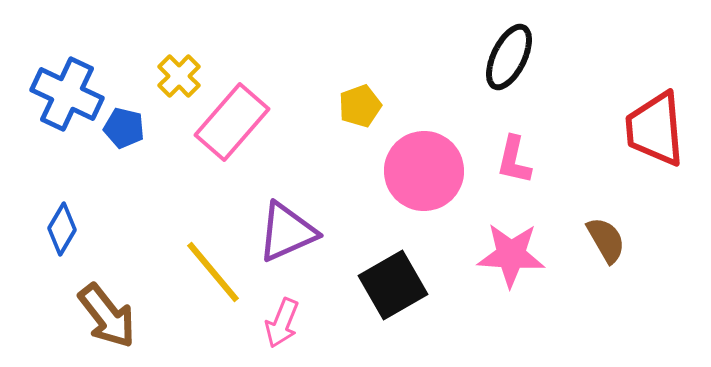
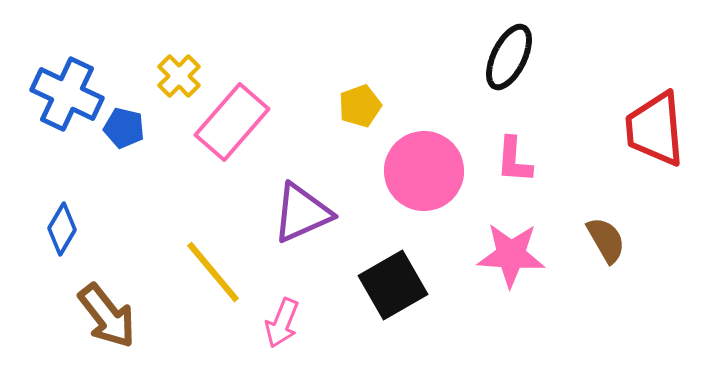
pink L-shape: rotated 9 degrees counterclockwise
purple triangle: moved 15 px right, 19 px up
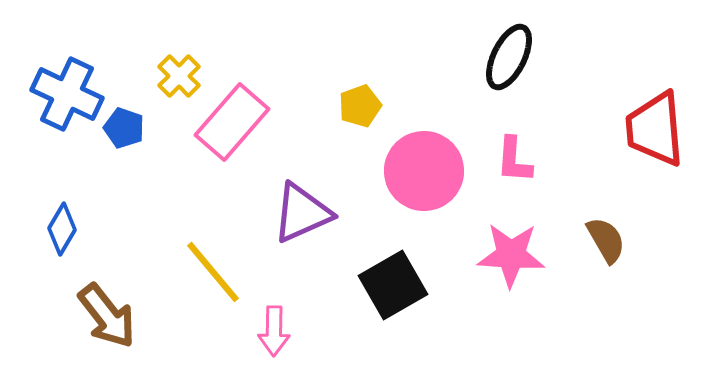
blue pentagon: rotated 6 degrees clockwise
pink arrow: moved 8 px left, 8 px down; rotated 21 degrees counterclockwise
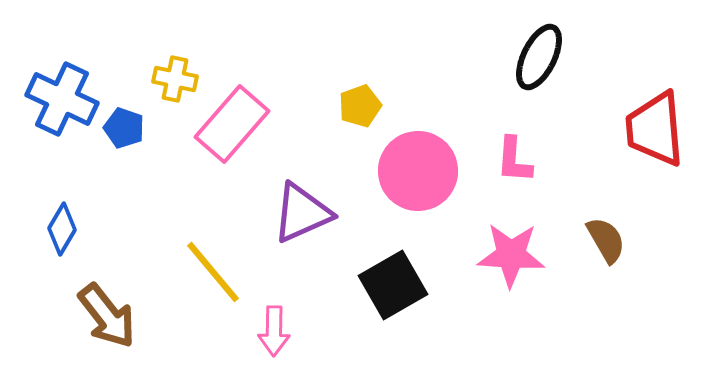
black ellipse: moved 30 px right
yellow cross: moved 4 px left, 3 px down; rotated 33 degrees counterclockwise
blue cross: moved 5 px left, 5 px down
pink rectangle: moved 2 px down
pink circle: moved 6 px left
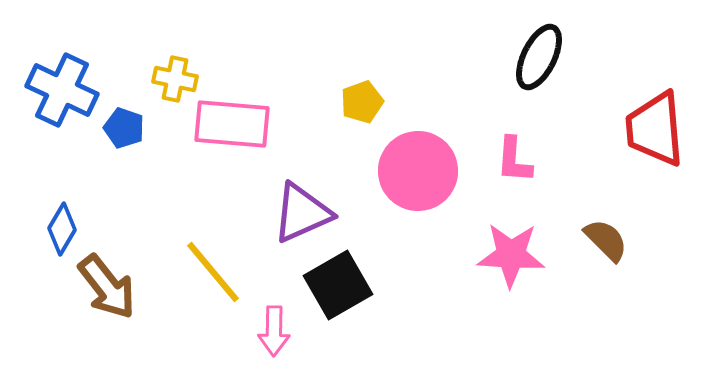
blue cross: moved 9 px up
yellow pentagon: moved 2 px right, 4 px up
pink rectangle: rotated 54 degrees clockwise
brown semicircle: rotated 15 degrees counterclockwise
black square: moved 55 px left
brown arrow: moved 29 px up
